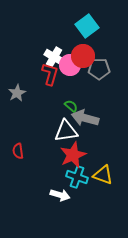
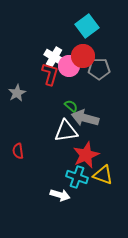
pink circle: moved 1 px left, 1 px down
red star: moved 13 px right
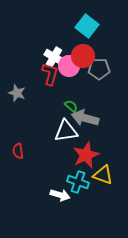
cyan square: rotated 15 degrees counterclockwise
gray star: rotated 24 degrees counterclockwise
cyan cross: moved 1 px right, 5 px down
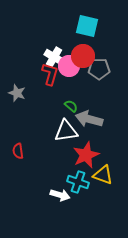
cyan square: rotated 25 degrees counterclockwise
gray arrow: moved 4 px right, 1 px down
